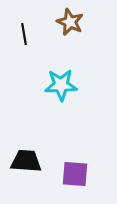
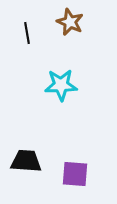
black line: moved 3 px right, 1 px up
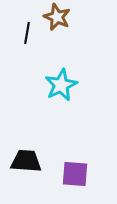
brown star: moved 13 px left, 5 px up
black line: rotated 20 degrees clockwise
cyan star: rotated 24 degrees counterclockwise
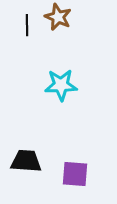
brown star: moved 1 px right
black line: moved 8 px up; rotated 10 degrees counterclockwise
cyan star: rotated 24 degrees clockwise
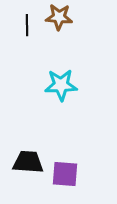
brown star: moved 1 px right; rotated 20 degrees counterclockwise
black trapezoid: moved 2 px right, 1 px down
purple square: moved 10 px left
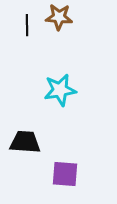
cyan star: moved 1 px left, 5 px down; rotated 8 degrees counterclockwise
black trapezoid: moved 3 px left, 20 px up
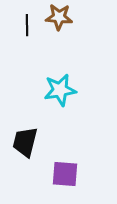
black trapezoid: rotated 80 degrees counterclockwise
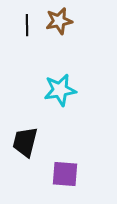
brown star: moved 4 px down; rotated 16 degrees counterclockwise
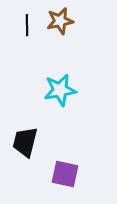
brown star: moved 1 px right
purple square: rotated 8 degrees clockwise
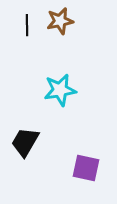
black trapezoid: rotated 16 degrees clockwise
purple square: moved 21 px right, 6 px up
